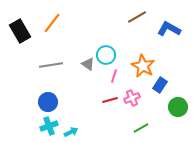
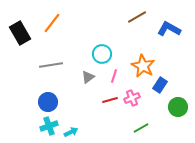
black rectangle: moved 2 px down
cyan circle: moved 4 px left, 1 px up
gray triangle: moved 13 px down; rotated 48 degrees clockwise
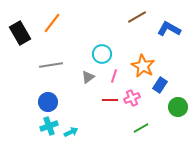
red line: rotated 14 degrees clockwise
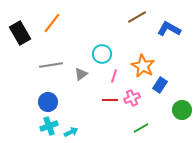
gray triangle: moved 7 px left, 3 px up
green circle: moved 4 px right, 3 px down
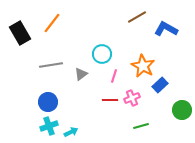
blue L-shape: moved 3 px left
blue rectangle: rotated 14 degrees clockwise
green line: moved 2 px up; rotated 14 degrees clockwise
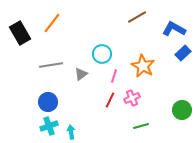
blue L-shape: moved 8 px right
blue rectangle: moved 23 px right, 32 px up
red line: rotated 63 degrees counterclockwise
cyan arrow: rotated 72 degrees counterclockwise
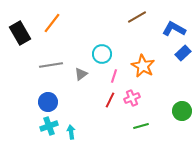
green circle: moved 1 px down
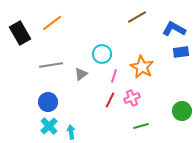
orange line: rotated 15 degrees clockwise
blue rectangle: moved 2 px left, 1 px up; rotated 35 degrees clockwise
orange star: moved 1 px left, 1 px down
cyan cross: rotated 24 degrees counterclockwise
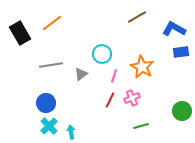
blue circle: moved 2 px left, 1 px down
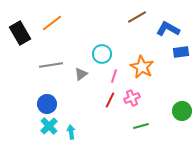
blue L-shape: moved 6 px left
blue circle: moved 1 px right, 1 px down
